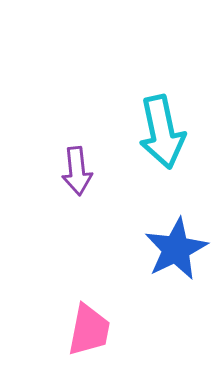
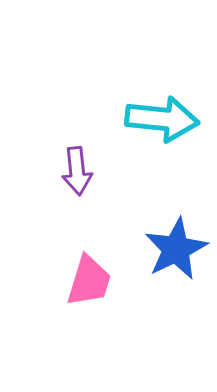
cyan arrow: moved 13 px up; rotated 72 degrees counterclockwise
pink trapezoid: moved 49 px up; rotated 6 degrees clockwise
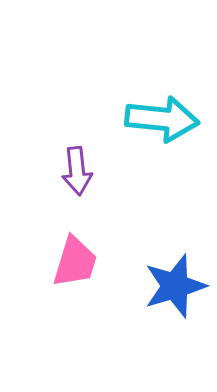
blue star: moved 1 px left, 37 px down; rotated 10 degrees clockwise
pink trapezoid: moved 14 px left, 19 px up
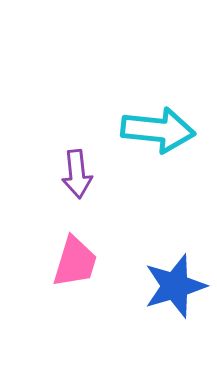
cyan arrow: moved 4 px left, 11 px down
purple arrow: moved 3 px down
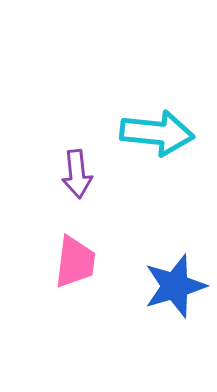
cyan arrow: moved 1 px left, 3 px down
pink trapezoid: rotated 10 degrees counterclockwise
